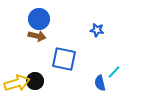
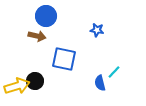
blue circle: moved 7 px right, 3 px up
yellow arrow: moved 3 px down
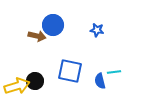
blue circle: moved 7 px right, 9 px down
blue square: moved 6 px right, 12 px down
cyan line: rotated 40 degrees clockwise
blue semicircle: moved 2 px up
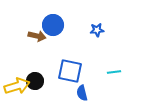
blue star: rotated 16 degrees counterclockwise
blue semicircle: moved 18 px left, 12 px down
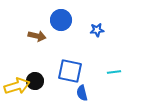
blue circle: moved 8 px right, 5 px up
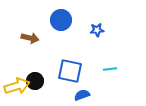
brown arrow: moved 7 px left, 2 px down
cyan line: moved 4 px left, 3 px up
blue semicircle: moved 2 px down; rotated 84 degrees clockwise
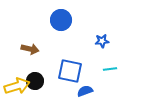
blue star: moved 5 px right, 11 px down
brown arrow: moved 11 px down
blue semicircle: moved 3 px right, 4 px up
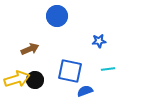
blue circle: moved 4 px left, 4 px up
blue star: moved 3 px left
brown arrow: rotated 36 degrees counterclockwise
cyan line: moved 2 px left
black circle: moved 1 px up
yellow arrow: moved 7 px up
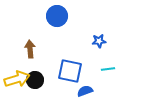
brown arrow: rotated 72 degrees counterclockwise
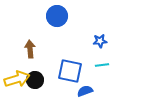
blue star: moved 1 px right
cyan line: moved 6 px left, 4 px up
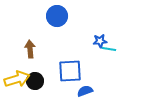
cyan line: moved 7 px right, 16 px up; rotated 16 degrees clockwise
blue square: rotated 15 degrees counterclockwise
black circle: moved 1 px down
